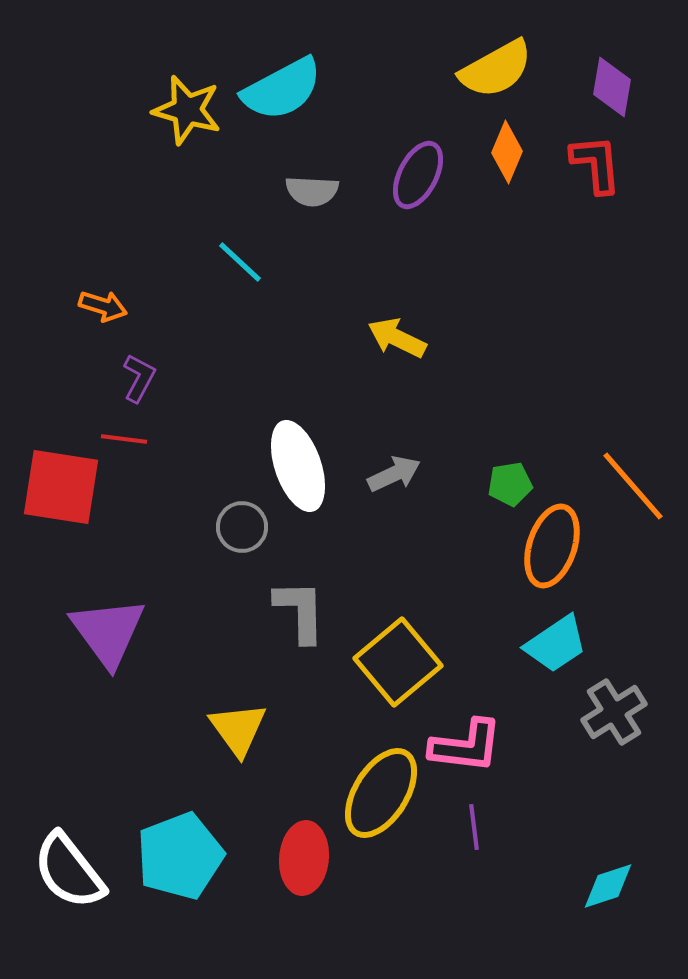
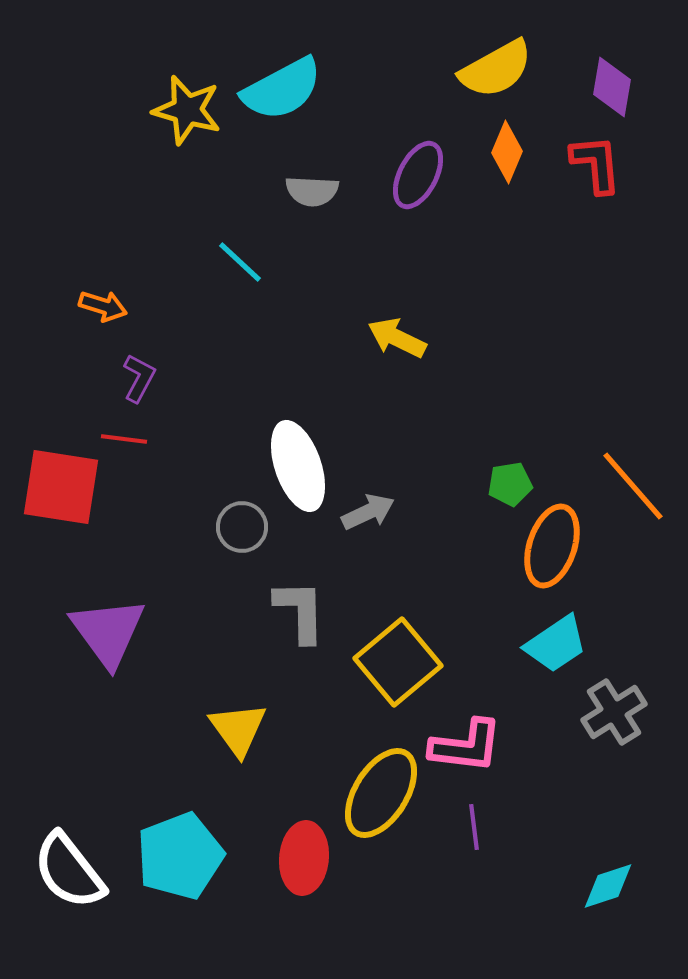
gray arrow: moved 26 px left, 38 px down
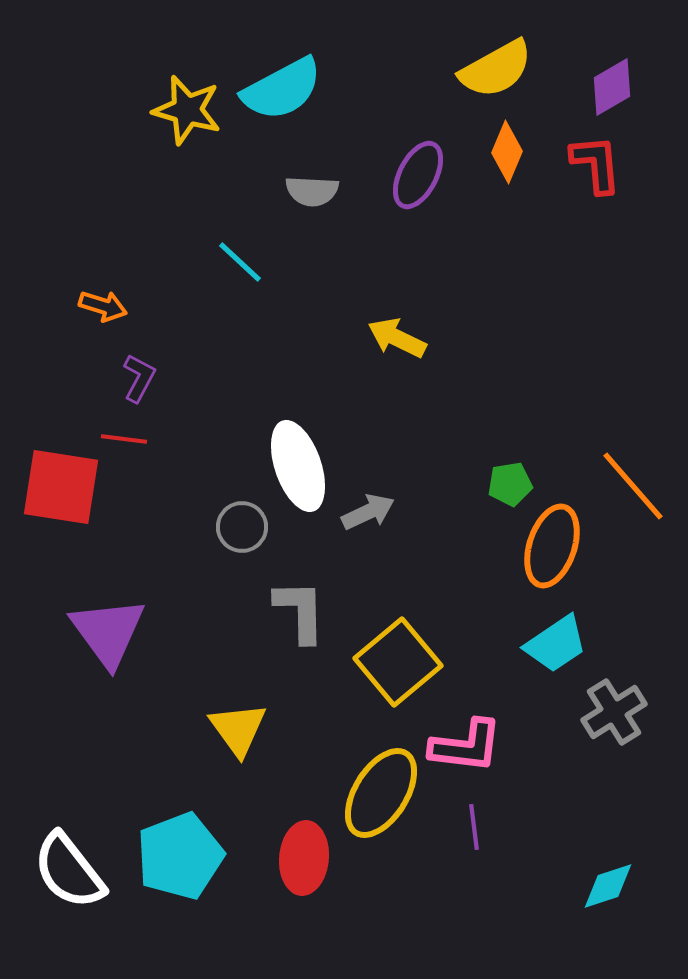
purple diamond: rotated 50 degrees clockwise
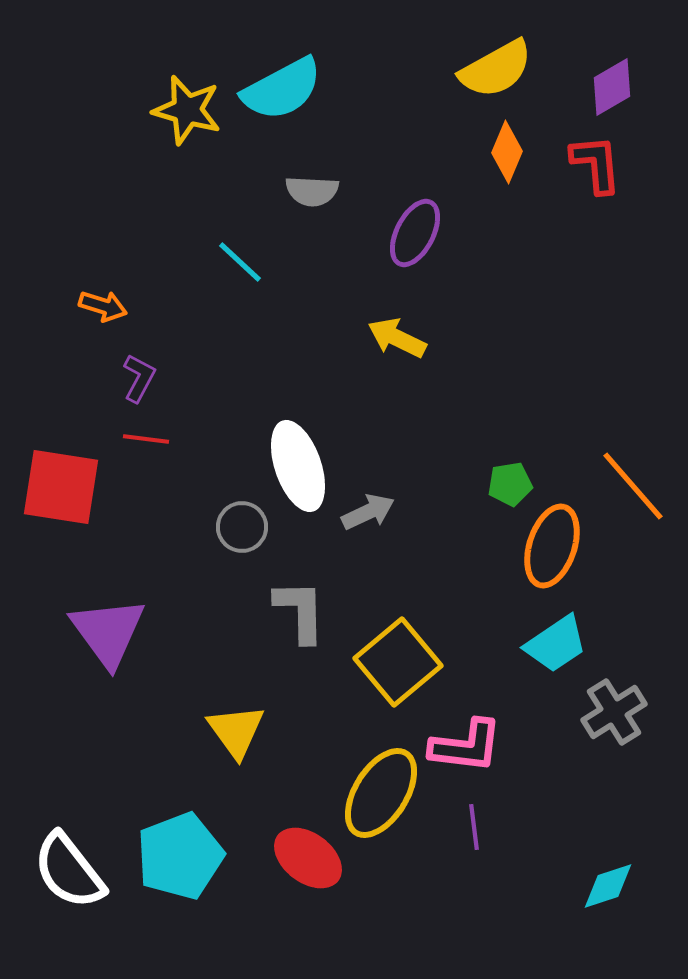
purple ellipse: moved 3 px left, 58 px down
red line: moved 22 px right
yellow triangle: moved 2 px left, 2 px down
red ellipse: moved 4 px right; rotated 58 degrees counterclockwise
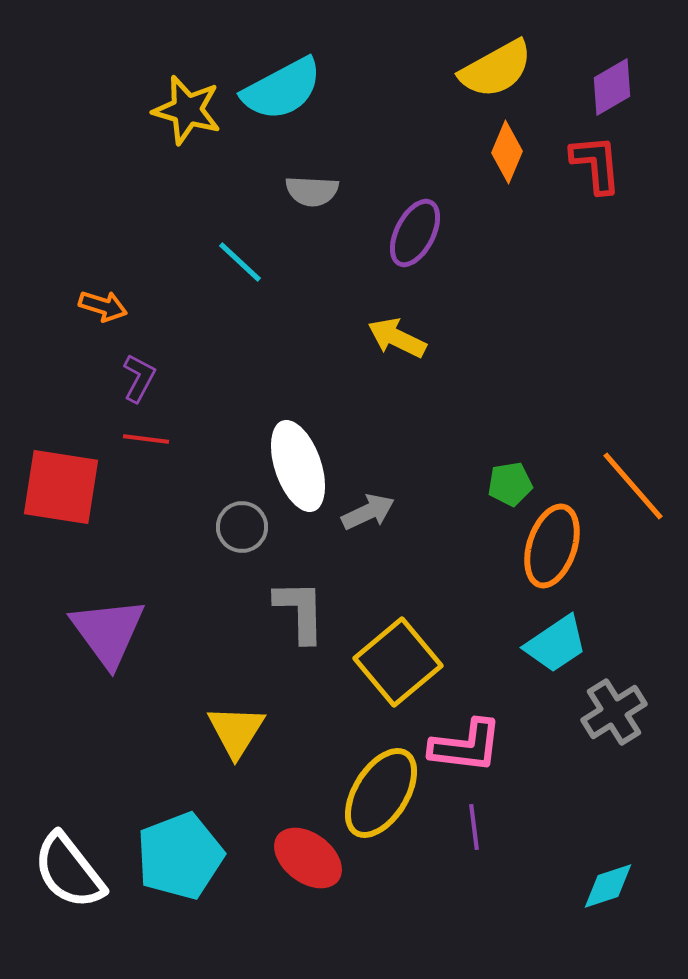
yellow triangle: rotated 8 degrees clockwise
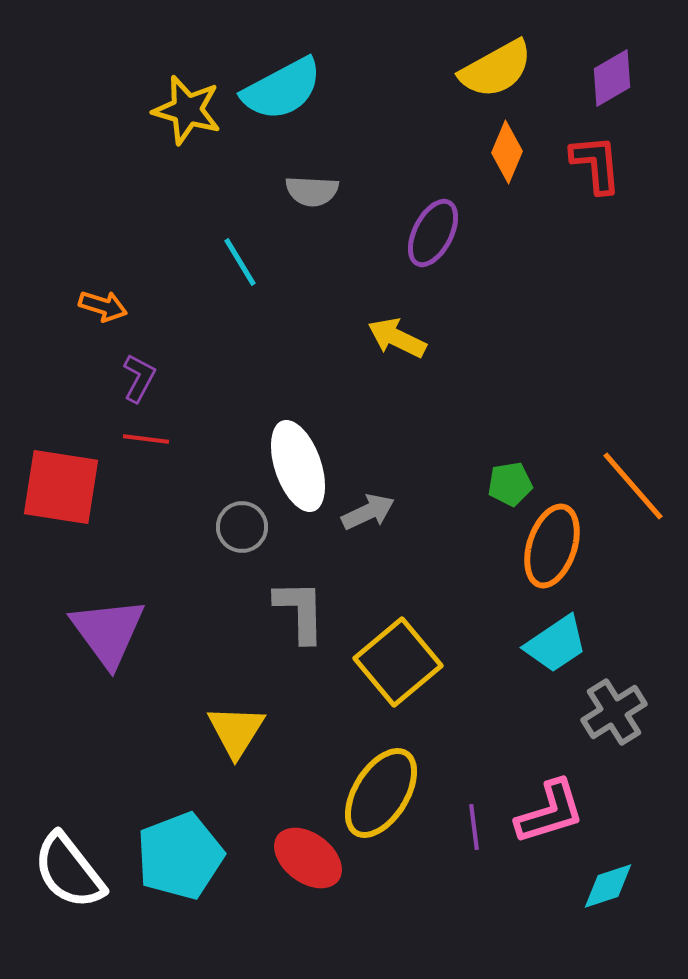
purple diamond: moved 9 px up
purple ellipse: moved 18 px right
cyan line: rotated 16 degrees clockwise
pink L-shape: moved 84 px right, 66 px down; rotated 24 degrees counterclockwise
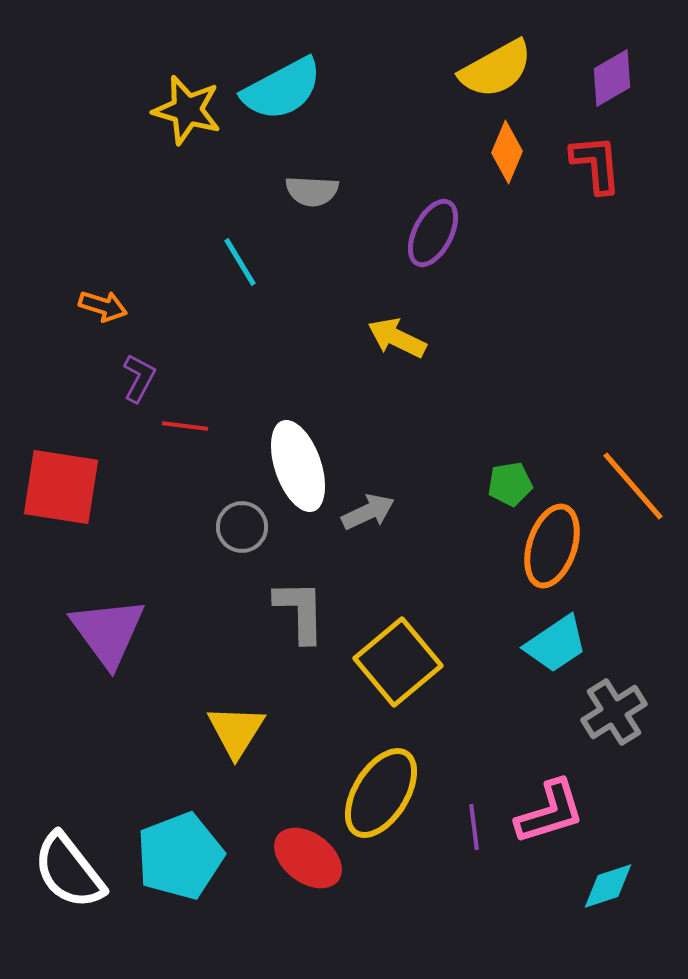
red line: moved 39 px right, 13 px up
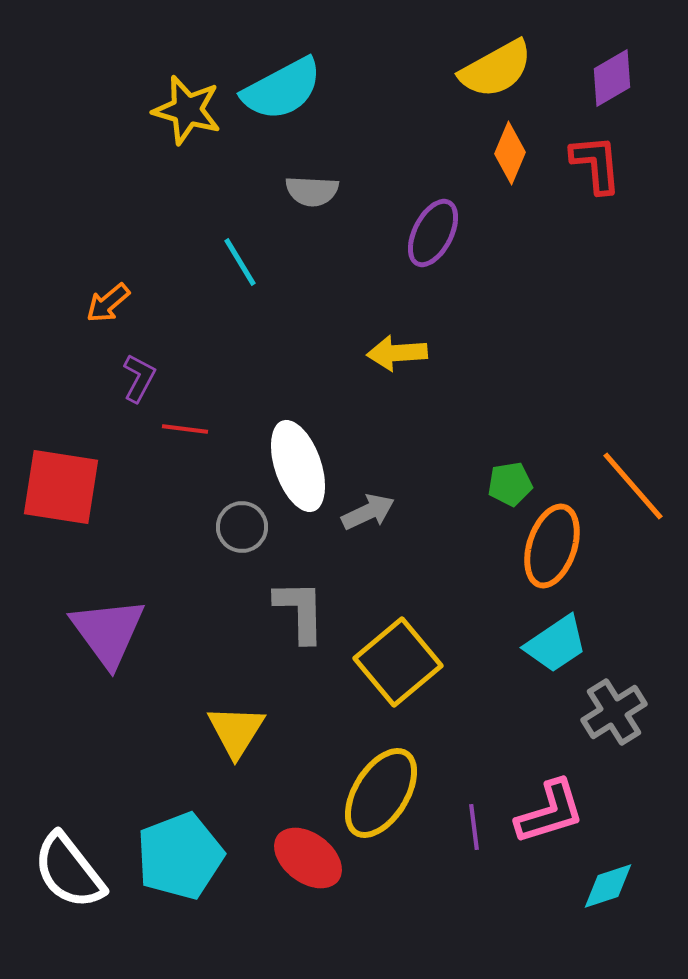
orange diamond: moved 3 px right, 1 px down
orange arrow: moved 5 px right, 3 px up; rotated 123 degrees clockwise
yellow arrow: moved 15 px down; rotated 30 degrees counterclockwise
red line: moved 3 px down
